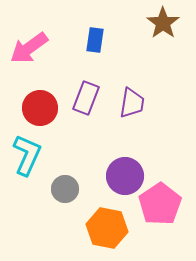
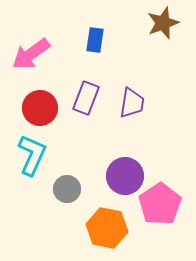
brown star: rotated 16 degrees clockwise
pink arrow: moved 2 px right, 6 px down
cyan L-shape: moved 5 px right
gray circle: moved 2 px right
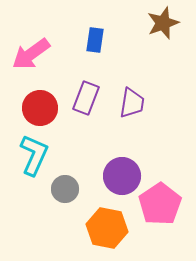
cyan L-shape: moved 2 px right
purple circle: moved 3 px left
gray circle: moved 2 px left
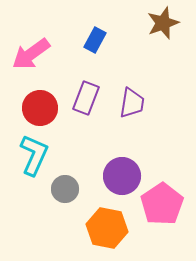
blue rectangle: rotated 20 degrees clockwise
pink pentagon: moved 2 px right
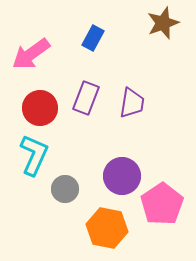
blue rectangle: moved 2 px left, 2 px up
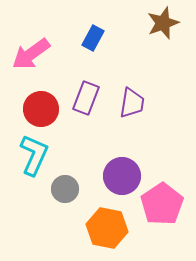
red circle: moved 1 px right, 1 px down
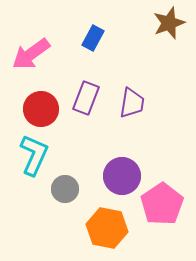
brown star: moved 6 px right
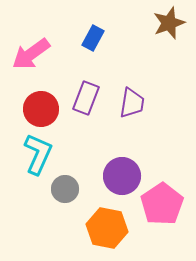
cyan L-shape: moved 4 px right, 1 px up
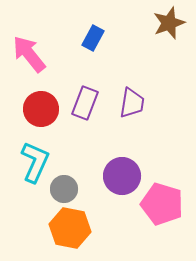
pink arrow: moved 2 px left; rotated 87 degrees clockwise
purple rectangle: moved 1 px left, 5 px down
cyan L-shape: moved 3 px left, 8 px down
gray circle: moved 1 px left
pink pentagon: rotated 21 degrees counterclockwise
orange hexagon: moved 37 px left
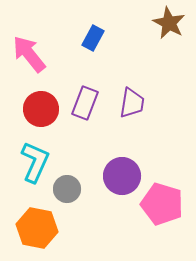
brown star: rotated 24 degrees counterclockwise
gray circle: moved 3 px right
orange hexagon: moved 33 px left
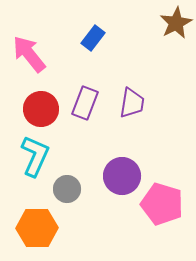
brown star: moved 7 px right; rotated 16 degrees clockwise
blue rectangle: rotated 10 degrees clockwise
cyan L-shape: moved 6 px up
orange hexagon: rotated 12 degrees counterclockwise
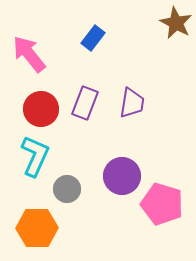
brown star: rotated 16 degrees counterclockwise
